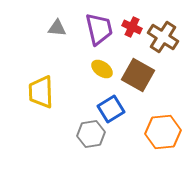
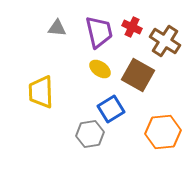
purple trapezoid: moved 3 px down
brown cross: moved 2 px right, 4 px down
yellow ellipse: moved 2 px left
gray hexagon: moved 1 px left
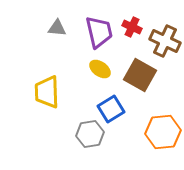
brown cross: rotated 8 degrees counterclockwise
brown square: moved 2 px right
yellow trapezoid: moved 6 px right
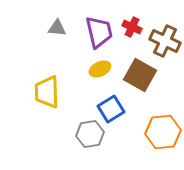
yellow ellipse: rotated 60 degrees counterclockwise
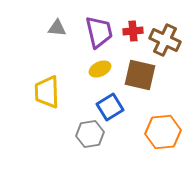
red cross: moved 1 px right, 4 px down; rotated 30 degrees counterclockwise
brown cross: moved 1 px up
brown square: rotated 16 degrees counterclockwise
blue square: moved 1 px left, 2 px up
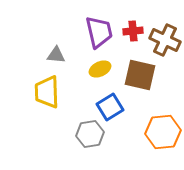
gray triangle: moved 1 px left, 27 px down
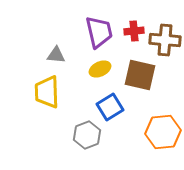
red cross: moved 1 px right
brown cross: rotated 20 degrees counterclockwise
gray hexagon: moved 3 px left, 1 px down; rotated 12 degrees counterclockwise
